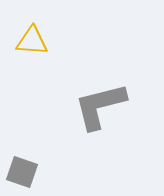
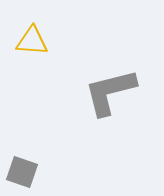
gray L-shape: moved 10 px right, 14 px up
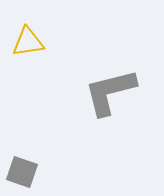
yellow triangle: moved 4 px left, 1 px down; rotated 12 degrees counterclockwise
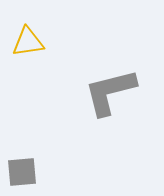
gray square: rotated 24 degrees counterclockwise
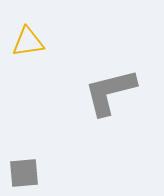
gray square: moved 2 px right, 1 px down
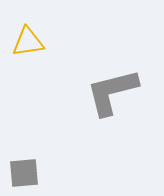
gray L-shape: moved 2 px right
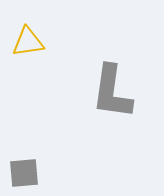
gray L-shape: rotated 68 degrees counterclockwise
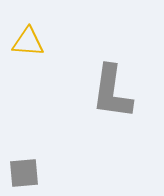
yellow triangle: rotated 12 degrees clockwise
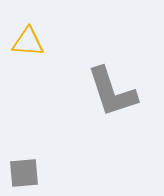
gray L-shape: rotated 26 degrees counterclockwise
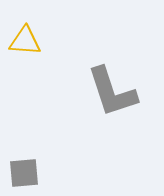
yellow triangle: moved 3 px left, 1 px up
